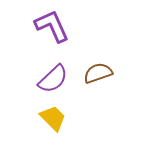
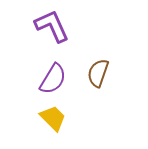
brown semicircle: rotated 52 degrees counterclockwise
purple semicircle: rotated 16 degrees counterclockwise
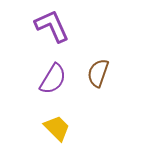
yellow trapezoid: moved 4 px right, 10 px down
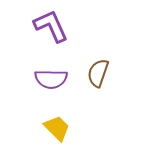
purple L-shape: moved 1 px left
purple semicircle: moved 2 px left; rotated 60 degrees clockwise
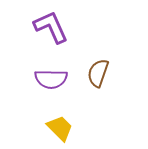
purple L-shape: moved 1 px down
yellow trapezoid: moved 3 px right
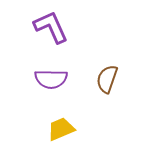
brown semicircle: moved 9 px right, 6 px down
yellow trapezoid: moved 1 px right, 1 px down; rotated 68 degrees counterclockwise
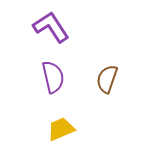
purple L-shape: rotated 9 degrees counterclockwise
purple semicircle: moved 2 px right, 2 px up; rotated 104 degrees counterclockwise
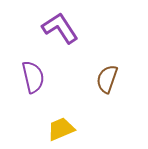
purple L-shape: moved 9 px right, 1 px down
purple semicircle: moved 20 px left
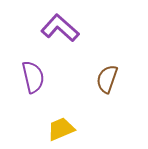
purple L-shape: rotated 15 degrees counterclockwise
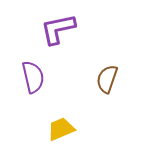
purple L-shape: moved 2 px left, 1 px down; rotated 54 degrees counterclockwise
